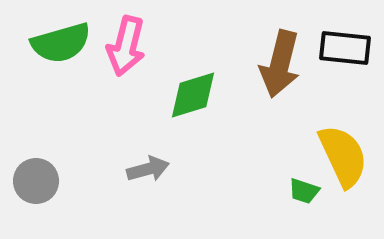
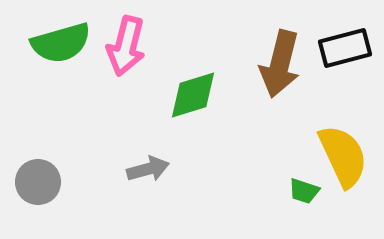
black rectangle: rotated 21 degrees counterclockwise
gray circle: moved 2 px right, 1 px down
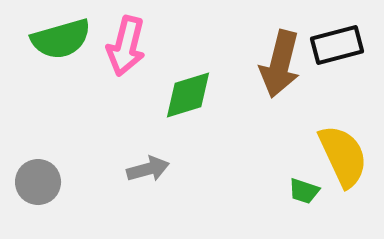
green semicircle: moved 4 px up
black rectangle: moved 8 px left, 3 px up
green diamond: moved 5 px left
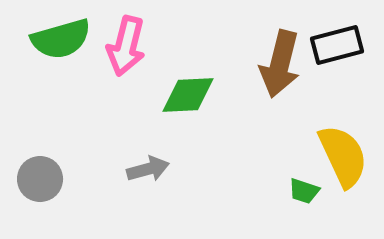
green diamond: rotated 14 degrees clockwise
gray circle: moved 2 px right, 3 px up
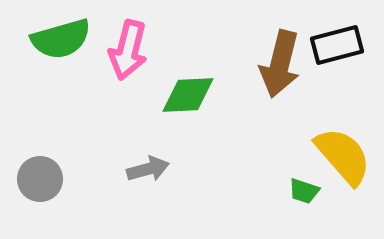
pink arrow: moved 2 px right, 4 px down
yellow semicircle: rotated 16 degrees counterclockwise
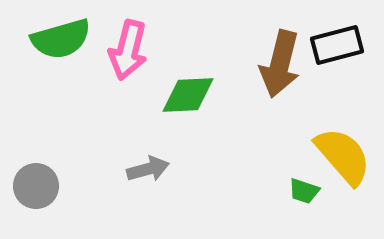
gray circle: moved 4 px left, 7 px down
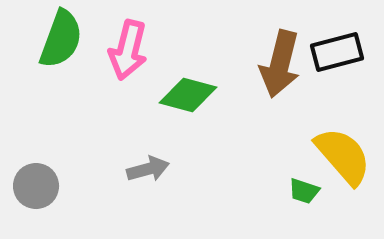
green semicircle: rotated 54 degrees counterclockwise
black rectangle: moved 7 px down
green diamond: rotated 18 degrees clockwise
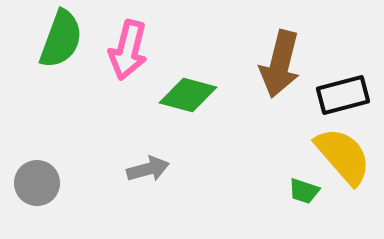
black rectangle: moved 6 px right, 43 px down
gray circle: moved 1 px right, 3 px up
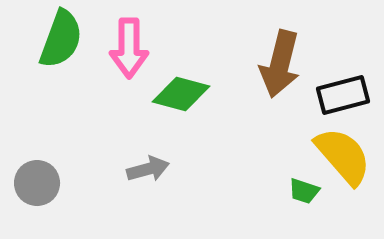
pink arrow: moved 1 px right, 2 px up; rotated 14 degrees counterclockwise
green diamond: moved 7 px left, 1 px up
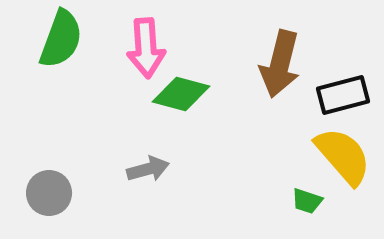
pink arrow: moved 17 px right; rotated 4 degrees counterclockwise
gray circle: moved 12 px right, 10 px down
green trapezoid: moved 3 px right, 10 px down
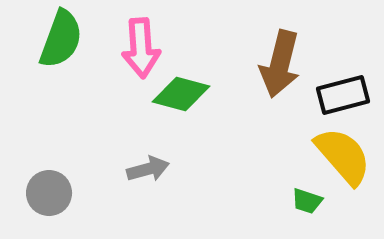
pink arrow: moved 5 px left
